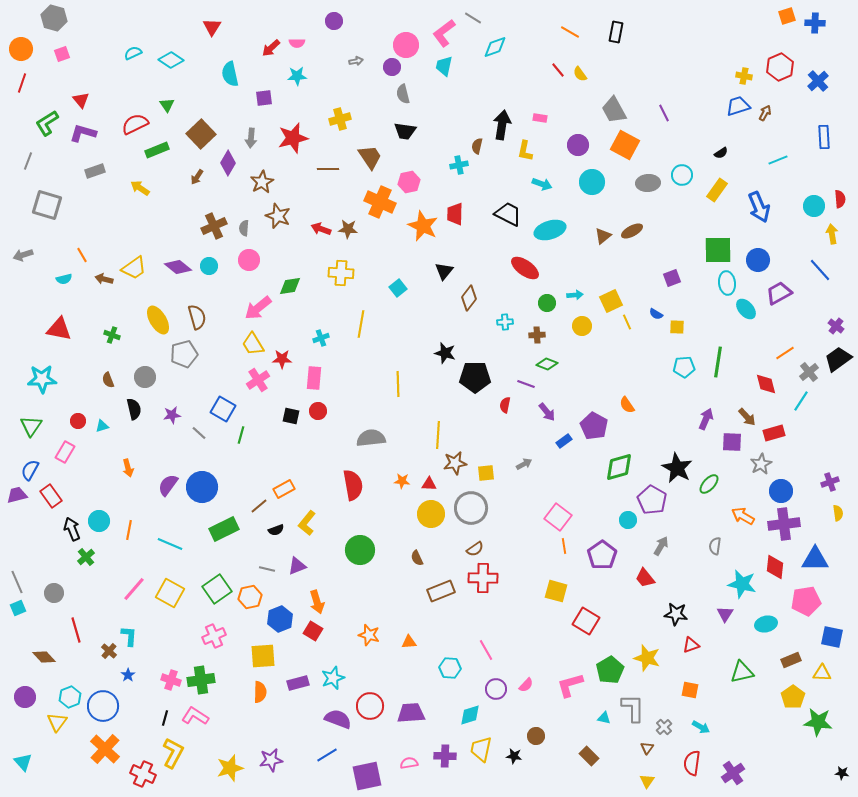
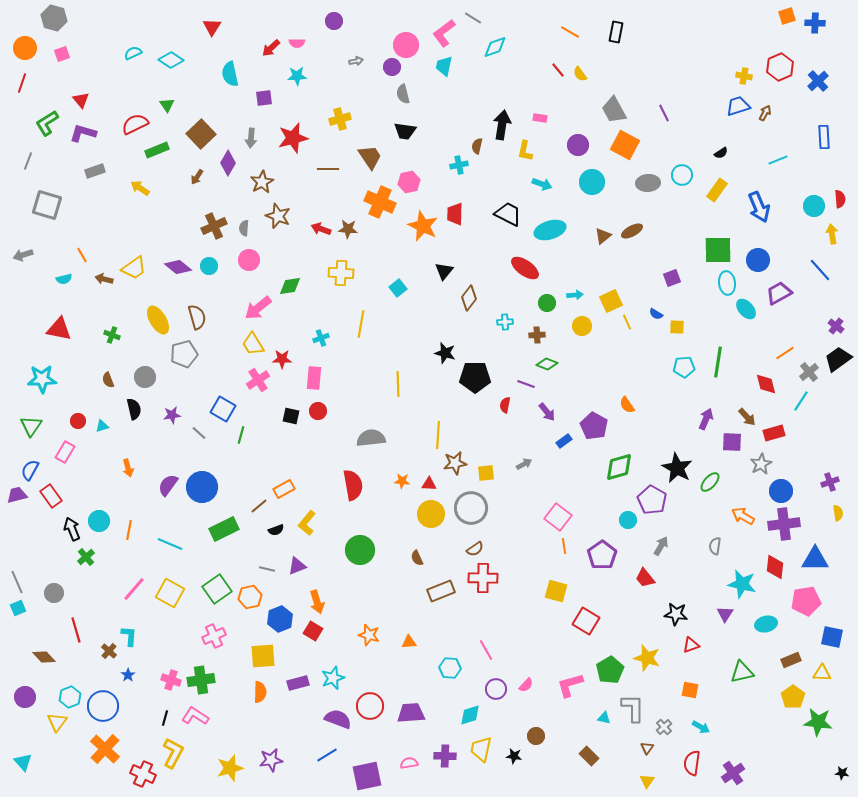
orange circle at (21, 49): moved 4 px right, 1 px up
green ellipse at (709, 484): moved 1 px right, 2 px up
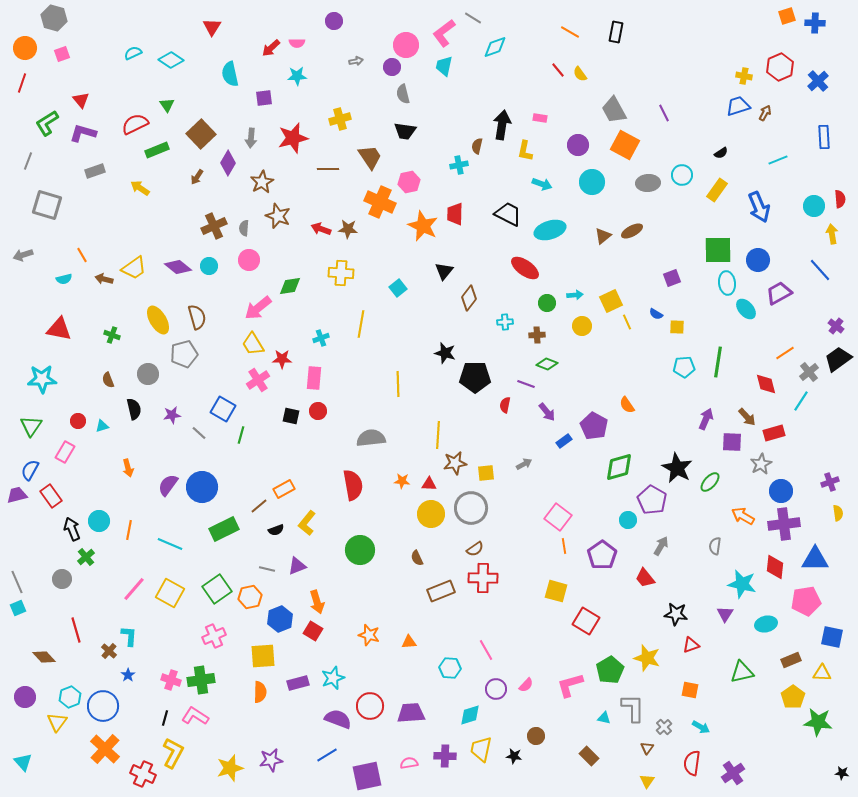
gray circle at (145, 377): moved 3 px right, 3 px up
gray circle at (54, 593): moved 8 px right, 14 px up
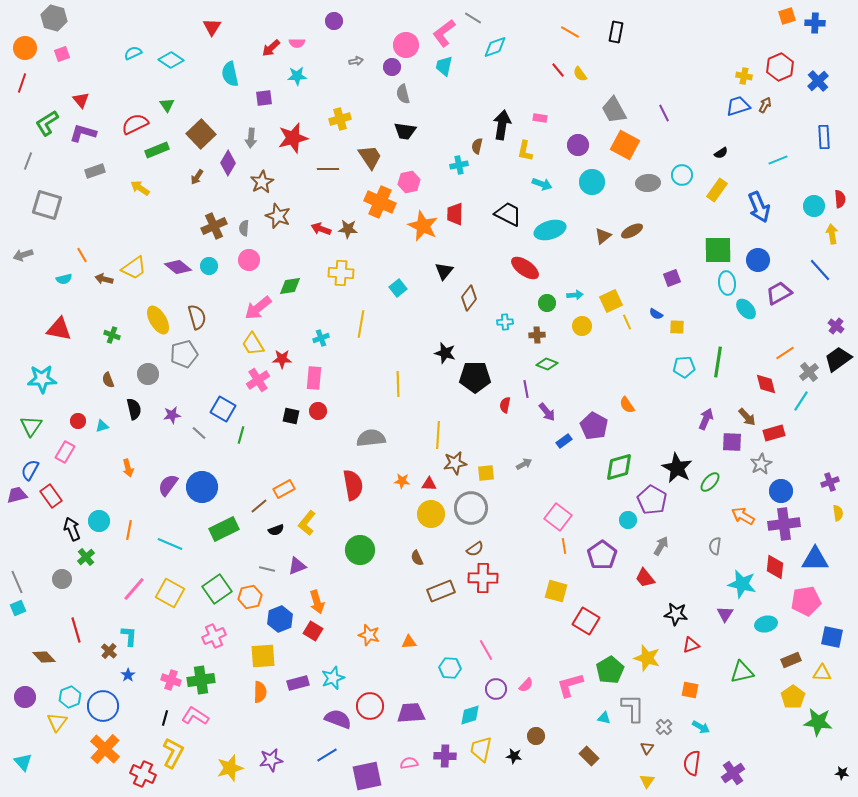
brown arrow at (765, 113): moved 8 px up
purple line at (526, 384): moved 5 px down; rotated 60 degrees clockwise
